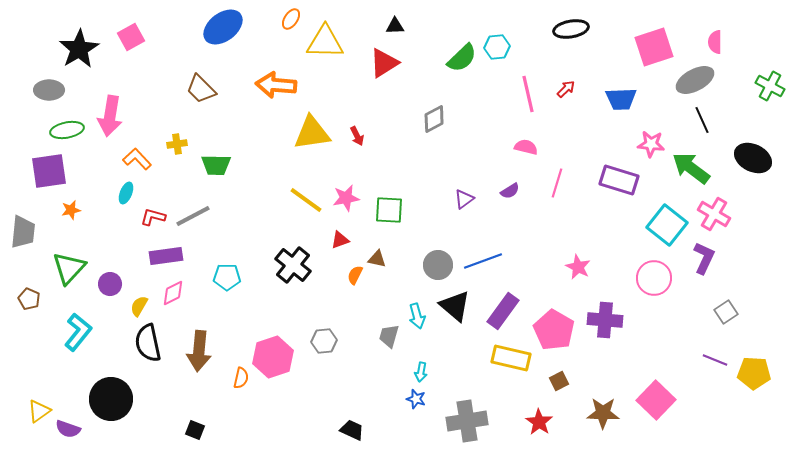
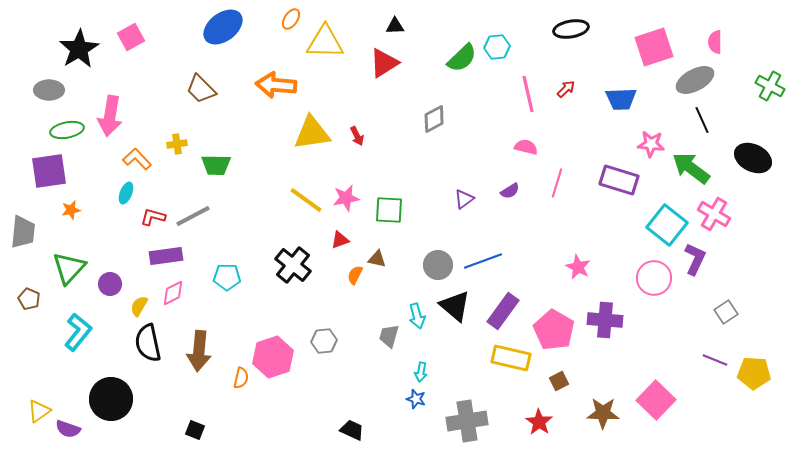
purple L-shape at (704, 258): moved 9 px left, 1 px down
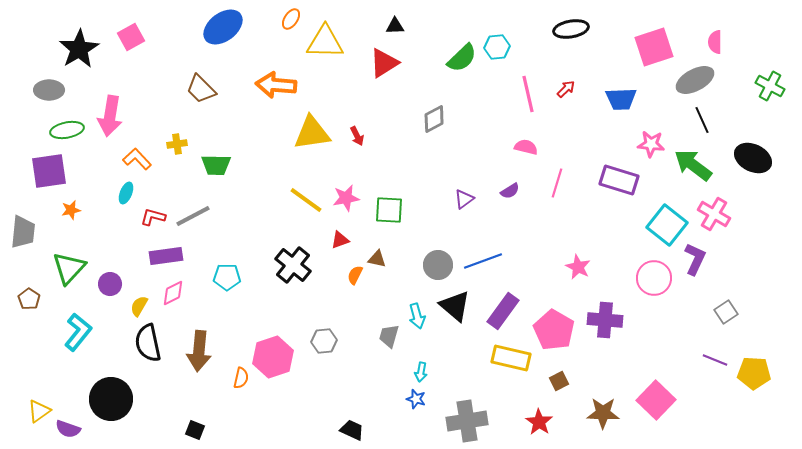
green arrow at (691, 168): moved 2 px right, 3 px up
brown pentagon at (29, 299): rotated 10 degrees clockwise
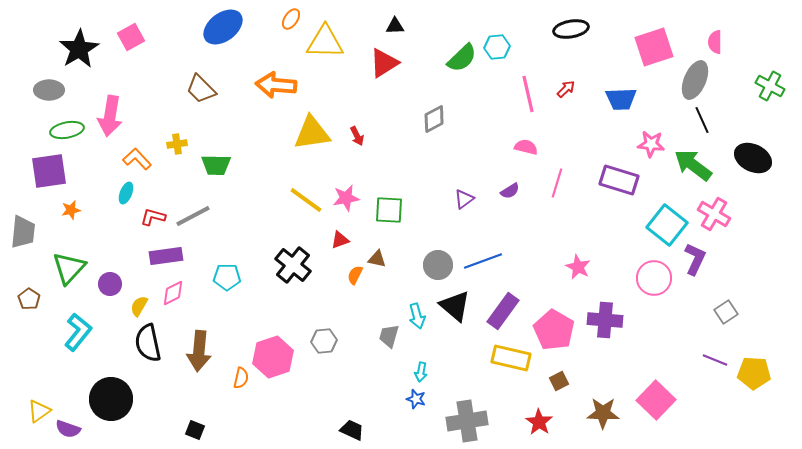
gray ellipse at (695, 80): rotated 39 degrees counterclockwise
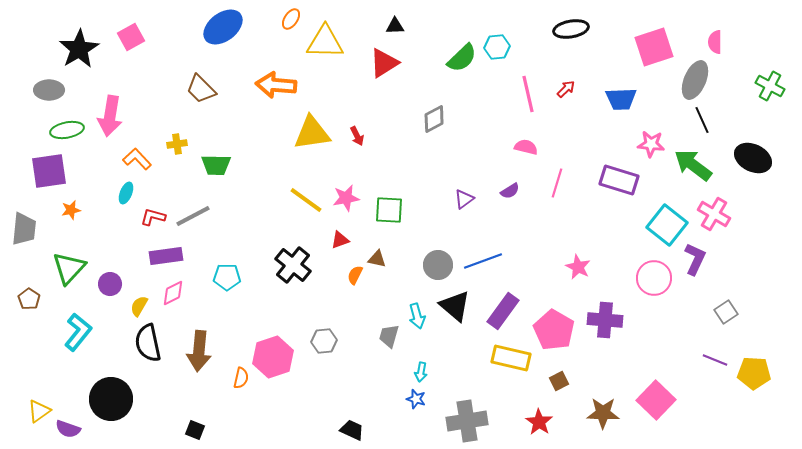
gray trapezoid at (23, 232): moved 1 px right, 3 px up
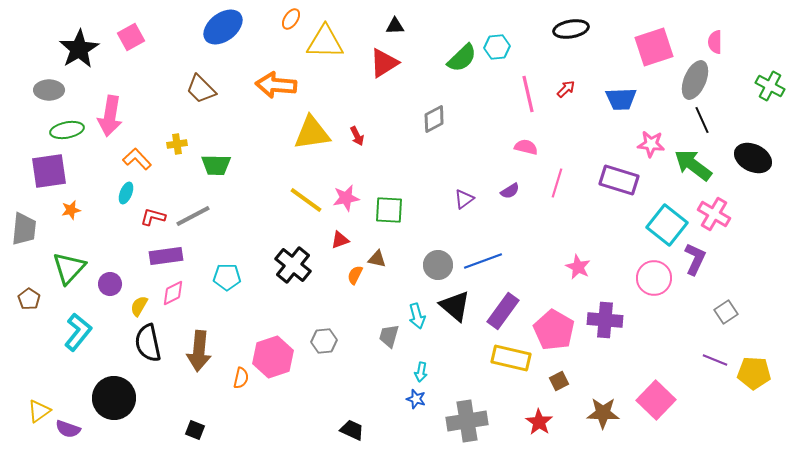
black circle at (111, 399): moved 3 px right, 1 px up
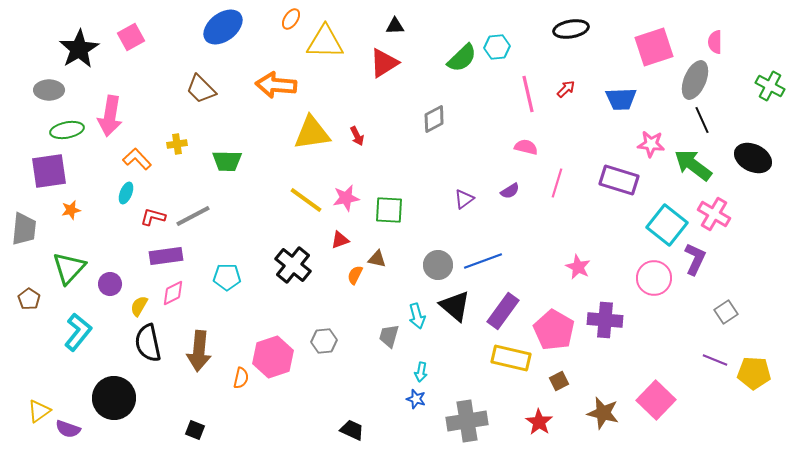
green trapezoid at (216, 165): moved 11 px right, 4 px up
brown star at (603, 413): rotated 12 degrees clockwise
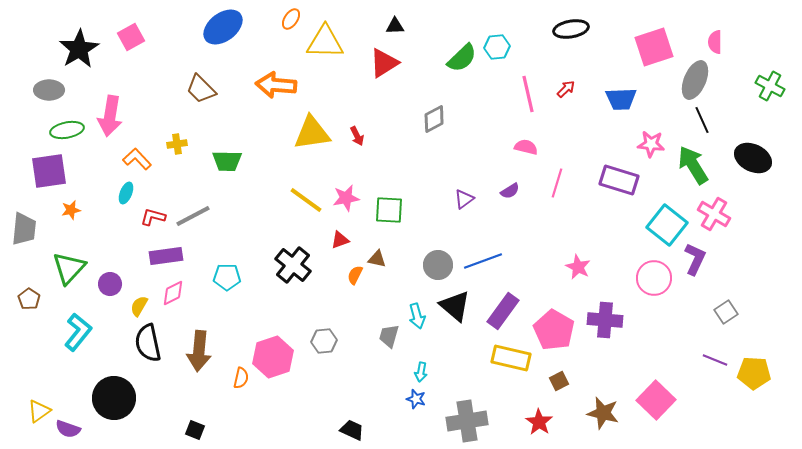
green arrow at (693, 165): rotated 21 degrees clockwise
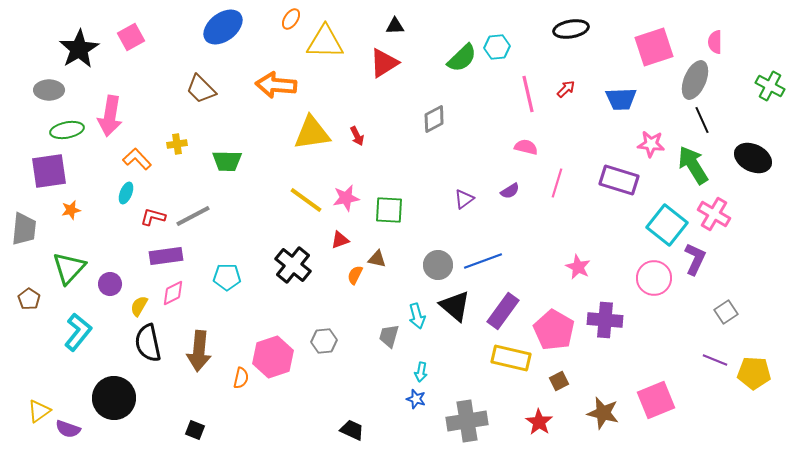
pink square at (656, 400): rotated 24 degrees clockwise
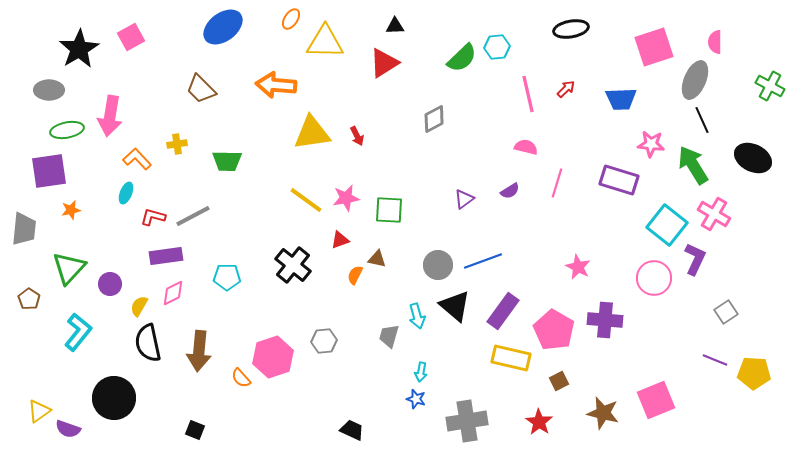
orange semicircle at (241, 378): rotated 125 degrees clockwise
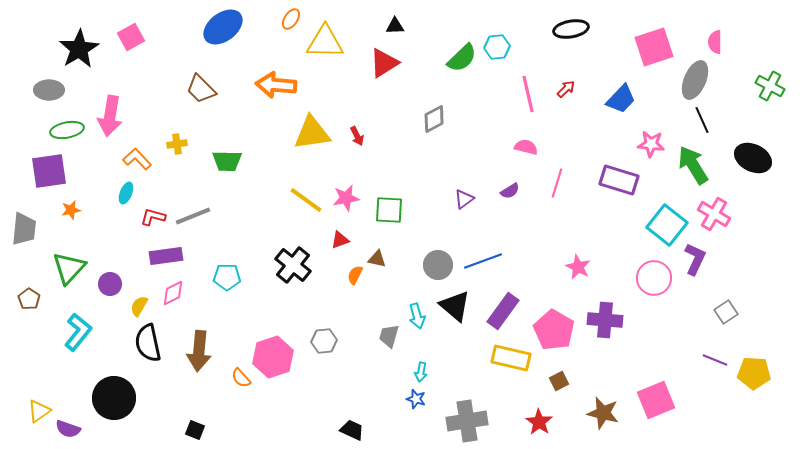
blue trapezoid at (621, 99): rotated 44 degrees counterclockwise
gray line at (193, 216): rotated 6 degrees clockwise
